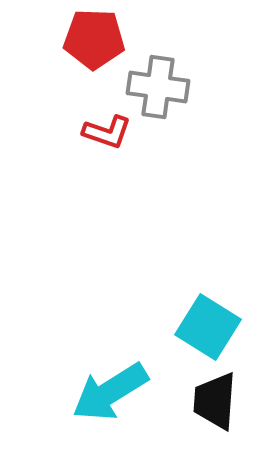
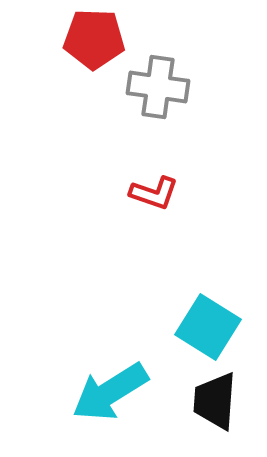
red L-shape: moved 47 px right, 61 px down
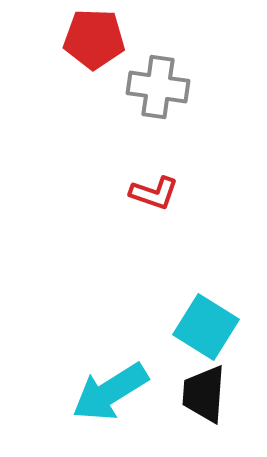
cyan square: moved 2 px left
black trapezoid: moved 11 px left, 7 px up
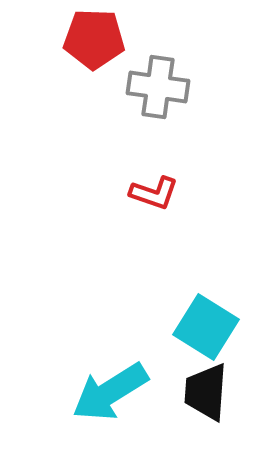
black trapezoid: moved 2 px right, 2 px up
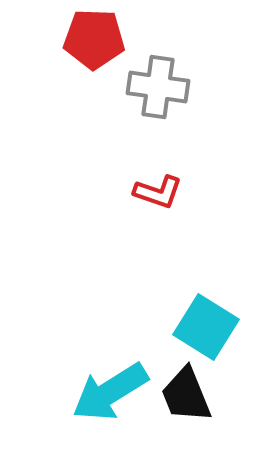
red L-shape: moved 4 px right, 1 px up
black trapezoid: moved 20 px left, 3 px down; rotated 26 degrees counterclockwise
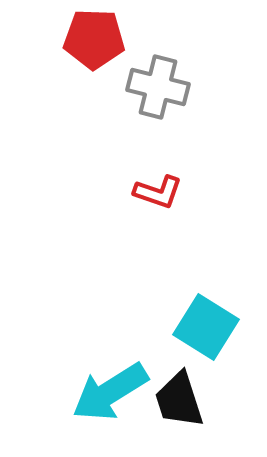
gray cross: rotated 6 degrees clockwise
black trapezoid: moved 7 px left, 5 px down; rotated 4 degrees clockwise
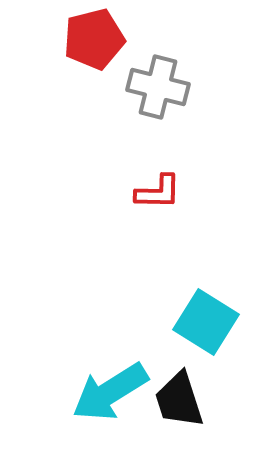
red pentagon: rotated 16 degrees counterclockwise
red L-shape: rotated 18 degrees counterclockwise
cyan square: moved 5 px up
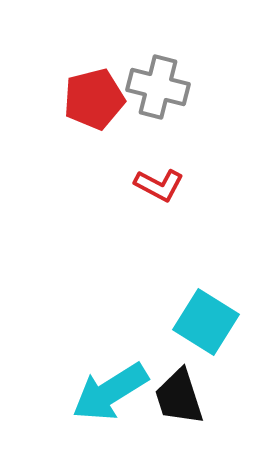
red pentagon: moved 60 px down
red L-shape: moved 1 px right, 7 px up; rotated 27 degrees clockwise
black trapezoid: moved 3 px up
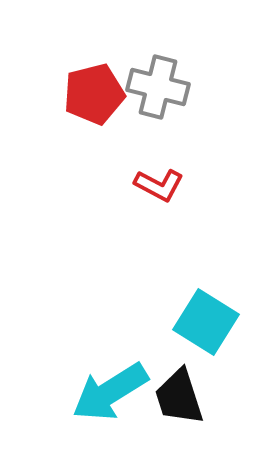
red pentagon: moved 5 px up
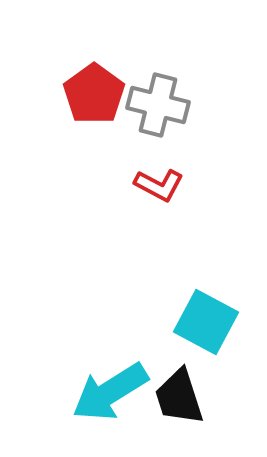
gray cross: moved 18 px down
red pentagon: rotated 22 degrees counterclockwise
cyan square: rotated 4 degrees counterclockwise
